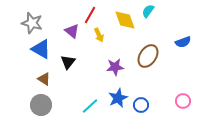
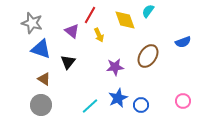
blue triangle: rotated 10 degrees counterclockwise
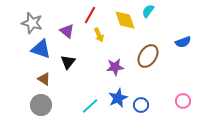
purple triangle: moved 5 px left
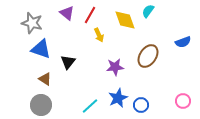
purple triangle: moved 18 px up
brown triangle: moved 1 px right
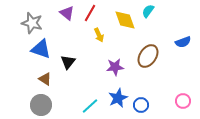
red line: moved 2 px up
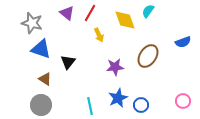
cyan line: rotated 60 degrees counterclockwise
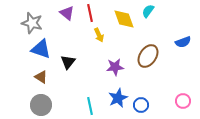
red line: rotated 42 degrees counterclockwise
yellow diamond: moved 1 px left, 1 px up
brown triangle: moved 4 px left, 2 px up
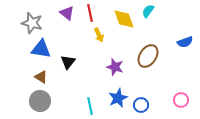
blue semicircle: moved 2 px right
blue triangle: rotated 10 degrees counterclockwise
purple star: rotated 24 degrees clockwise
pink circle: moved 2 px left, 1 px up
gray circle: moved 1 px left, 4 px up
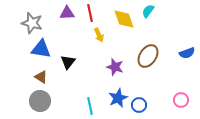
purple triangle: rotated 42 degrees counterclockwise
blue semicircle: moved 2 px right, 11 px down
blue circle: moved 2 px left
